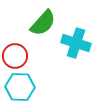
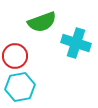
green semicircle: moved 1 px left, 1 px up; rotated 28 degrees clockwise
cyan hexagon: rotated 12 degrees counterclockwise
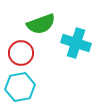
green semicircle: moved 1 px left, 2 px down
red circle: moved 6 px right, 3 px up
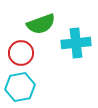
cyan cross: rotated 24 degrees counterclockwise
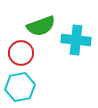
green semicircle: moved 2 px down
cyan cross: moved 3 px up; rotated 12 degrees clockwise
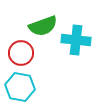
green semicircle: moved 2 px right
cyan hexagon: rotated 20 degrees clockwise
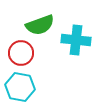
green semicircle: moved 3 px left, 1 px up
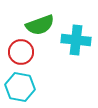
red circle: moved 1 px up
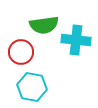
green semicircle: moved 4 px right; rotated 12 degrees clockwise
cyan hexagon: moved 12 px right
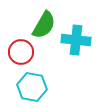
green semicircle: rotated 52 degrees counterclockwise
